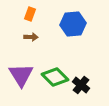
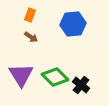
orange rectangle: moved 1 px down
brown arrow: rotated 32 degrees clockwise
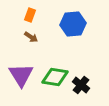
green diamond: rotated 36 degrees counterclockwise
